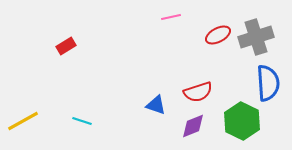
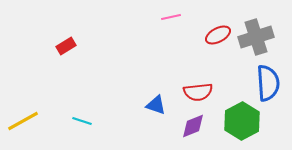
red semicircle: rotated 12 degrees clockwise
green hexagon: rotated 6 degrees clockwise
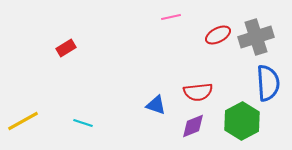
red rectangle: moved 2 px down
cyan line: moved 1 px right, 2 px down
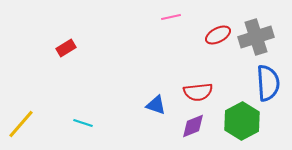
yellow line: moved 2 px left, 3 px down; rotated 20 degrees counterclockwise
